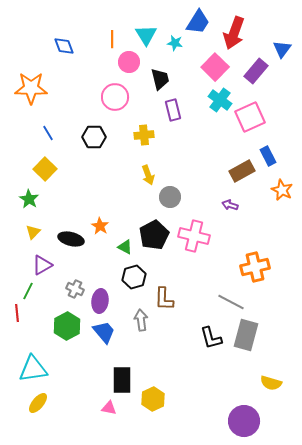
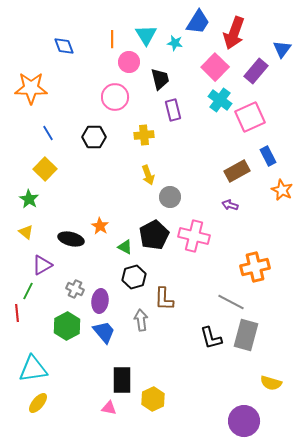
brown rectangle at (242, 171): moved 5 px left
yellow triangle at (33, 232): moved 7 px left; rotated 35 degrees counterclockwise
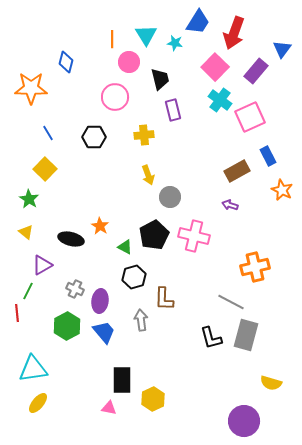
blue diamond at (64, 46): moved 2 px right, 16 px down; rotated 35 degrees clockwise
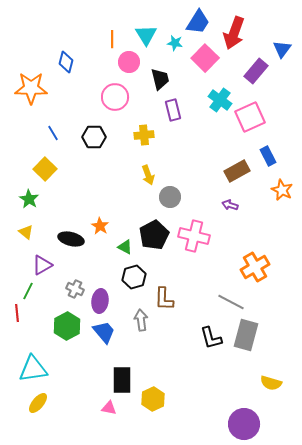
pink square at (215, 67): moved 10 px left, 9 px up
blue line at (48, 133): moved 5 px right
orange cross at (255, 267): rotated 16 degrees counterclockwise
purple circle at (244, 421): moved 3 px down
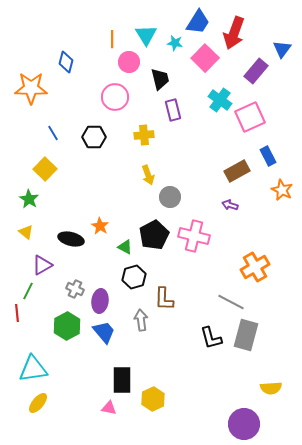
yellow semicircle at (271, 383): moved 5 px down; rotated 20 degrees counterclockwise
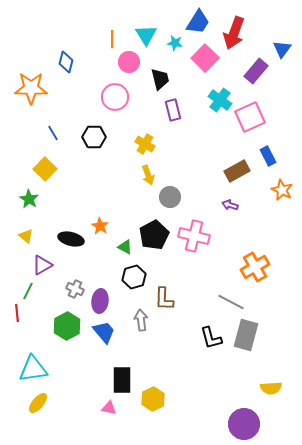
yellow cross at (144, 135): moved 1 px right, 9 px down; rotated 36 degrees clockwise
yellow triangle at (26, 232): moved 4 px down
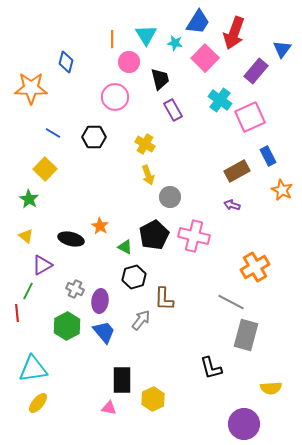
purple rectangle at (173, 110): rotated 15 degrees counterclockwise
blue line at (53, 133): rotated 28 degrees counterclockwise
purple arrow at (230, 205): moved 2 px right
gray arrow at (141, 320): rotated 45 degrees clockwise
black L-shape at (211, 338): moved 30 px down
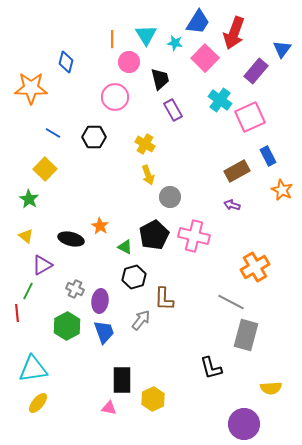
blue trapezoid at (104, 332): rotated 20 degrees clockwise
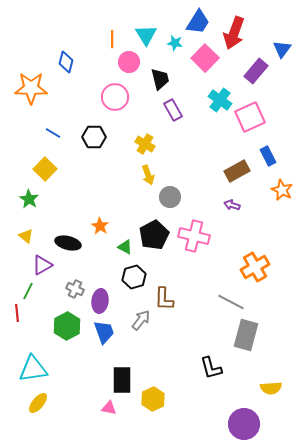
black ellipse at (71, 239): moved 3 px left, 4 px down
